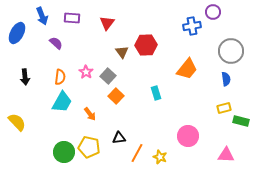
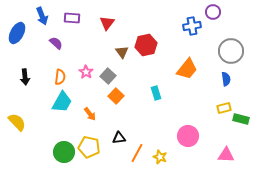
red hexagon: rotated 10 degrees counterclockwise
green rectangle: moved 2 px up
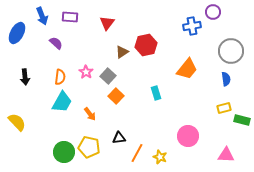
purple rectangle: moved 2 px left, 1 px up
brown triangle: rotated 32 degrees clockwise
green rectangle: moved 1 px right, 1 px down
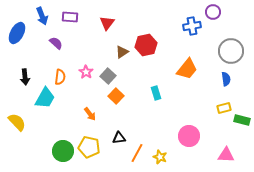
cyan trapezoid: moved 17 px left, 4 px up
pink circle: moved 1 px right
green circle: moved 1 px left, 1 px up
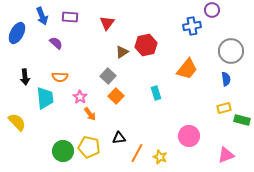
purple circle: moved 1 px left, 2 px up
pink star: moved 6 px left, 25 px down
orange semicircle: rotated 84 degrees clockwise
cyan trapezoid: rotated 35 degrees counterclockwise
pink triangle: rotated 24 degrees counterclockwise
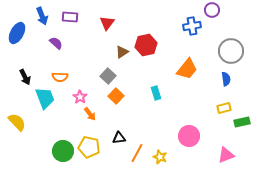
black arrow: rotated 21 degrees counterclockwise
cyan trapezoid: rotated 15 degrees counterclockwise
green rectangle: moved 2 px down; rotated 28 degrees counterclockwise
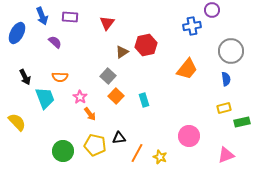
purple semicircle: moved 1 px left, 1 px up
cyan rectangle: moved 12 px left, 7 px down
yellow pentagon: moved 6 px right, 2 px up
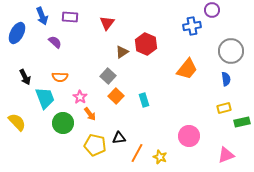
red hexagon: moved 1 px up; rotated 25 degrees counterclockwise
green circle: moved 28 px up
